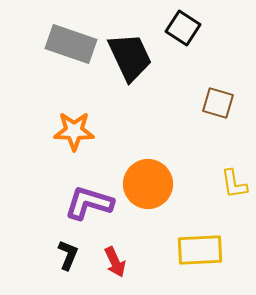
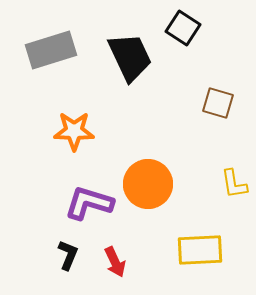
gray rectangle: moved 20 px left, 6 px down; rotated 36 degrees counterclockwise
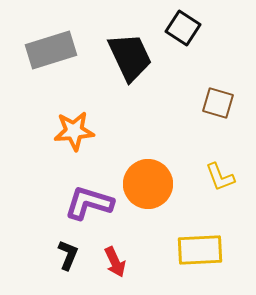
orange star: rotated 6 degrees counterclockwise
yellow L-shape: moved 14 px left, 7 px up; rotated 12 degrees counterclockwise
